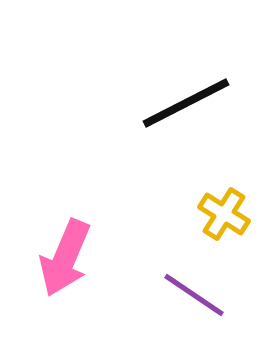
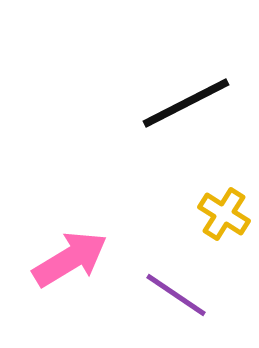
pink arrow: moved 5 px right, 1 px down; rotated 144 degrees counterclockwise
purple line: moved 18 px left
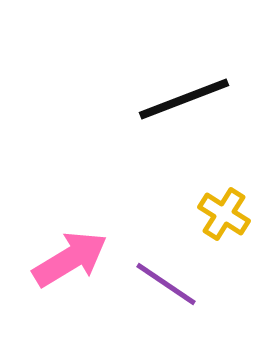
black line: moved 2 px left, 4 px up; rotated 6 degrees clockwise
purple line: moved 10 px left, 11 px up
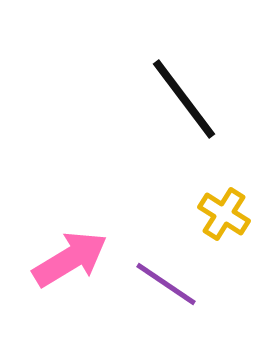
black line: rotated 74 degrees clockwise
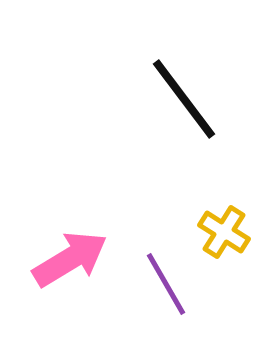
yellow cross: moved 18 px down
purple line: rotated 26 degrees clockwise
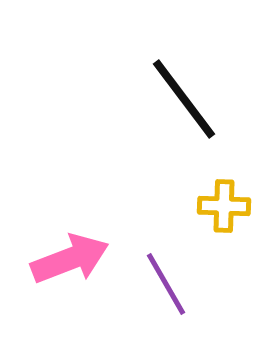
yellow cross: moved 26 px up; rotated 30 degrees counterclockwise
pink arrow: rotated 10 degrees clockwise
